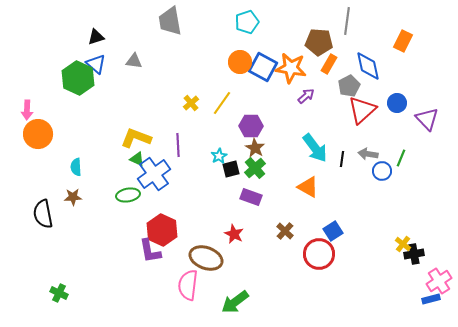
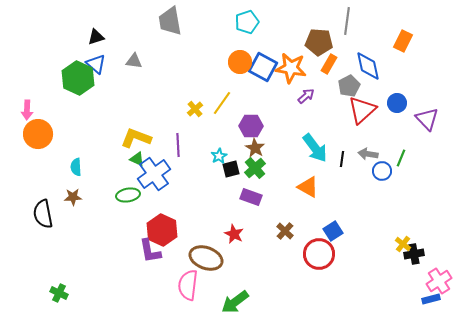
yellow cross at (191, 103): moved 4 px right, 6 px down
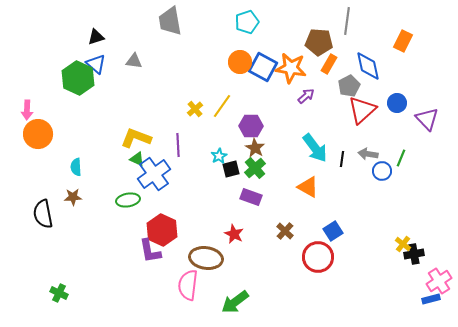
yellow line at (222, 103): moved 3 px down
green ellipse at (128, 195): moved 5 px down
red circle at (319, 254): moved 1 px left, 3 px down
brown ellipse at (206, 258): rotated 12 degrees counterclockwise
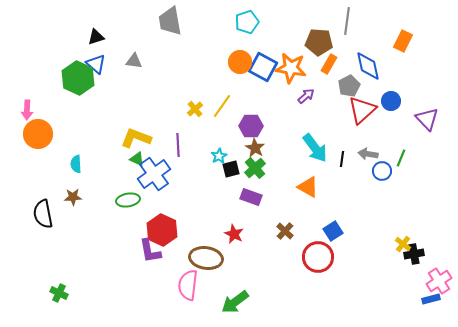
blue circle at (397, 103): moved 6 px left, 2 px up
cyan semicircle at (76, 167): moved 3 px up
